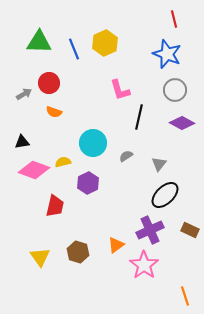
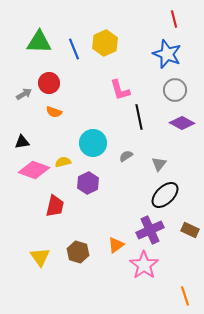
black line: rotated 25 degrees counterclockwise
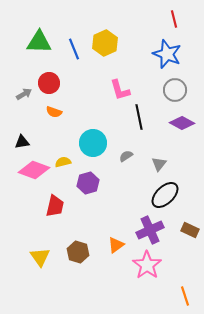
purple hexagon: rotated 10 degrees clockwise
pink star: moved 3 px right
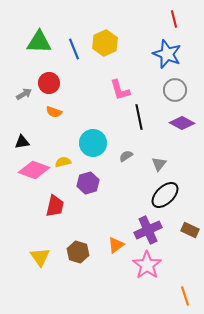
purple cross: moved 2 px left
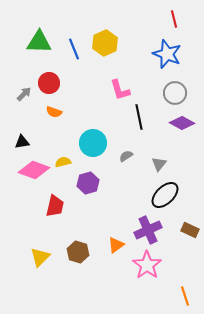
gray circle: moved 3 px down
gray arrow: rotated 14 degrees counterclockwise
yellow triangle: rotated 20 degrees clockwise
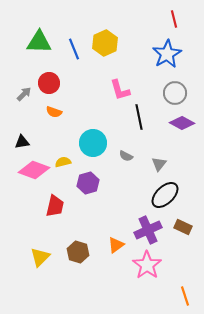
blue star: rotated 20 degrees clockwise
gray semicircle: rotated 120 degrees counterclockwise
brown rectangle: moved 7 px left, 3 px up
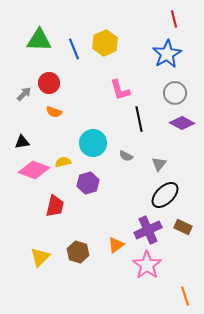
green triangle: moved 2 px up
black line: moved 2 px down
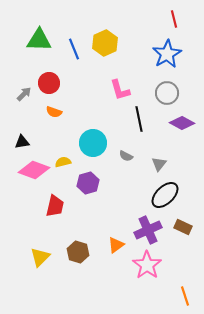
gray circle: moved 8 px left
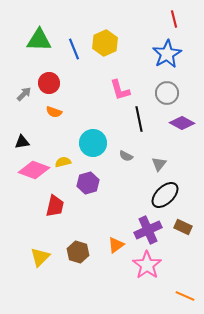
orange line: rotated 48 degrees counterclockwise
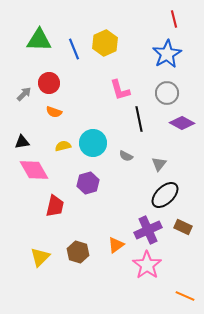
yellow semicircle: moved 16 px up
pink diamond: rotated 40 degrees clockwise
